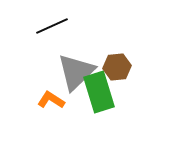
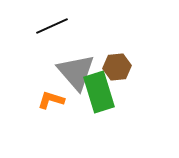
gray triangle: rotated 27 degrees counterclockwise
orange L-shape: rotated 16 degrees counterclockwise
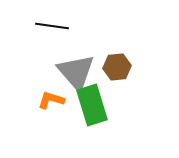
black line: rotated 32 degrees clockwise
green rectangle: moved 7 px left, 13 px down
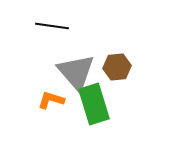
green rectangle: moved 2 px right, 1 px up
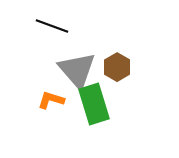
black line: rotated 12 degrees clockwise
brown hexagon: rotated 24 degrees counterclockwise
gray triangle: moved 1 px right, 2 px up
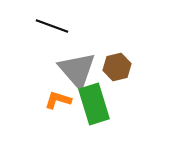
brown hexagon: rotated 16 degrees clockwise
orange L-shape: moved 7 px right
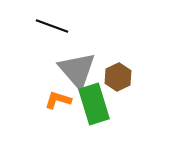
brown hexagon: moved 1 px right, 10 px down; rotated 12 degrees counterclockwise
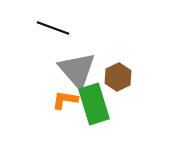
black line: moved 1 px right, 2 px down
orange L-shape: moved 7 px right; rotated 8 degrees counterclockwise
